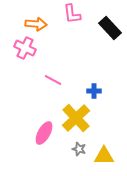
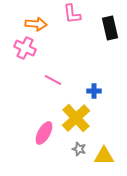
black rectangle: rotated 30 degrees clockwise
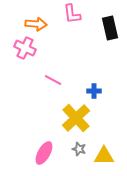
pink ellipse: moved 20 px down
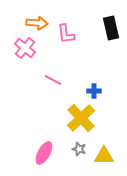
pink L-shape: moved 6 px left, 20 px down
orange arrow: moved 1 px right, 1 px up
black rectangle: moved 1 px right
pink cross: rotated 15 degrees clockwise
yellow cross: moved 5 px right
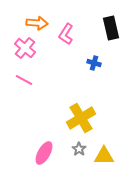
pink L-shape: rotated 40 degrees clockwise
pink line: moved 29 px left
blue cross: moved 28 px up; rotated 16 degrees clockwise
yellow cross: rotated 12 degrees clockwise
gray star: rotated 16 degrees clockwise
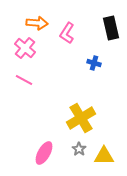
pink L-shape: moved 1 px right, 1 px up
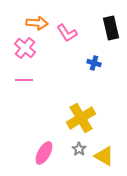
pink L-shape: rotated 65 degrees counterclockwise
pink line: rotated 30 degrees counterclockwise
yellow triangle: rotated 30 degrees clockwise
